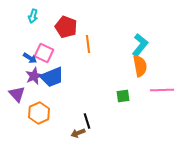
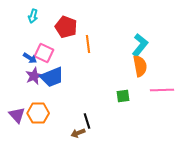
purple triangle: moved 21 px down
orange hexagon: moved 1 px left; rotated 25 degrees clockwise
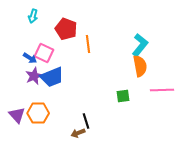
red pentagon: moved 2 px down
black line: moved 1 px left
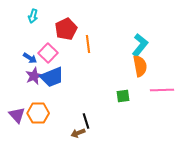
red pentagon: rotated 25 degrees clockwise
pink square: moved 4 px right; rotated 18 degrees clockwise
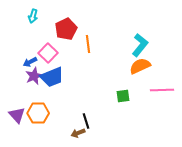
blue arrow: moved 4 px down; rotated 120 degrees clockwise
orange semicircle: rotated 105 degrees counterclockwise
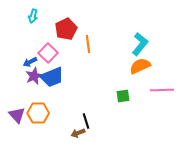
cyan L-shape: moved 1 px up
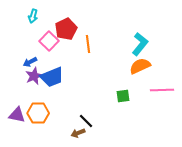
pink square: moved 1 px right, 12 px up
purple triangle: rotated 36 degrees counterclockwise
black line: rotated 28 degrees counterclockwise
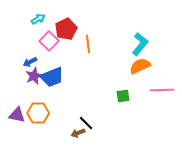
cyan arrow: moved 5 px right, 3 px down; rotated 136 degrees counterclockwise
black line: moved 2 px down
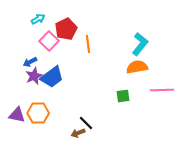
orange semicircle: moved 3 px left, 1 px down; rotated 15 degrees clockwise
blue trapezoid: rotated 15 degrees counterclockwise
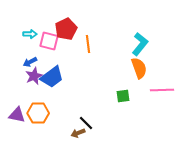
cyan arrow: moved 8 px left, 15 px down; rotated 32 degrees clockwise
pink square: rotated 30 degrees counterclockwise
orange semicircle: moved 2 px right, 1 px down; rotated 80 degrees clockwise
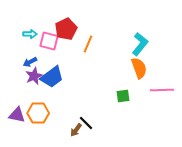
orange line: rotated 30 degrees clockwise
brown arrow: moved 2 px left, 3 px up; rotated 32 degrees counterclockwise
